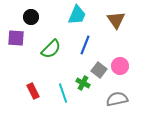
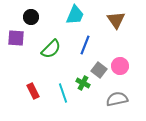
cyan trapezoid: moved 2 px left
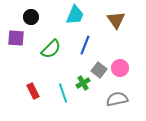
pink circle: moved 2 px down
green cross: rotated 32 degrees clockwise
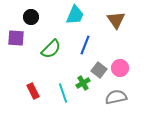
gray semicircle: moved 1 px left, 2 px up
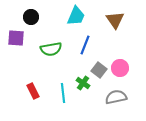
cyan trapezoid: moved 1 px right, 1 px down
brown triangle: moved 1 px left
green semicircle: rotated 35 degrees clockwise
green cross: rotated 24 degrees counterclockwise
cyan line: rotated 12 degrees clockwise
